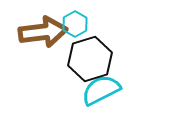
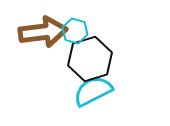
cyan hexagon: moved 7 px down; rotated 15 degrees counterclockwise
cyan semicircle: moved 8 px left, 1 px down
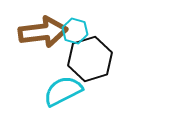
cyan semicircle: moved 30 px left
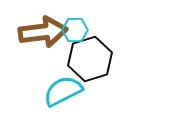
cyan hexagon: moved 1 px up; rotated 15 degrees counterclockwise
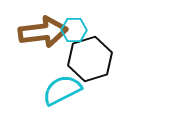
cyan hexagon: moved 1 px left
cyan semicircle: moved 1 px left, 1 px up
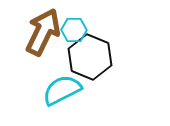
brown arrow: rotated 57 degrees counterclockwise
black hexagon: moved 2 px up; rotated 21 degrees counterclockwise
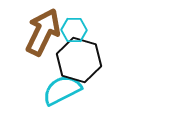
black hexagon: moved 11 px left, 3 px down; rotated 6 degrees counterclockwise
